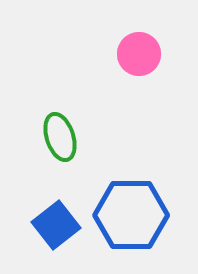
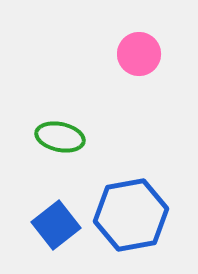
green ellipse: rotated 60 degrees counterclockwise
blue hexagon: rotated 10 degrees counterclockwise
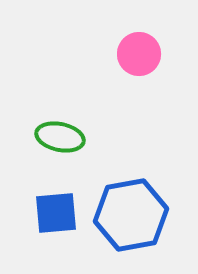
blue square: moved 12 px up; rotated 33 degrees clockwise
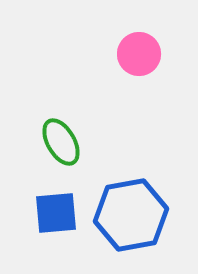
green ellipse: moved 1 px right, 5 px down; rotated 48 degrees clockwise
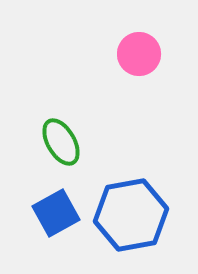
blue square: rotated 24 degrees counterclockwise
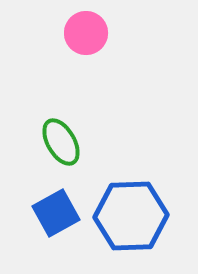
pink circle: moved 53 px left, 21 px up
blue hexagon: moved 1 px down; rotated 8 degrees clockwise
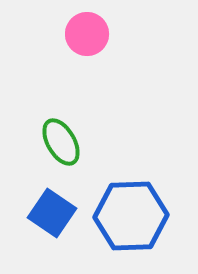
pink circle: moved 1 px right, 1 px down
blue square: moved 4 px left; rotated 27 degrees counterclockwise
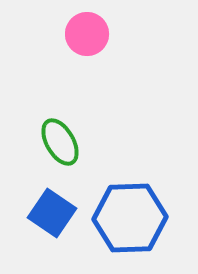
green ellipse: moved 1 px left
blue hexagon: moved 1 px left, 2 px down
